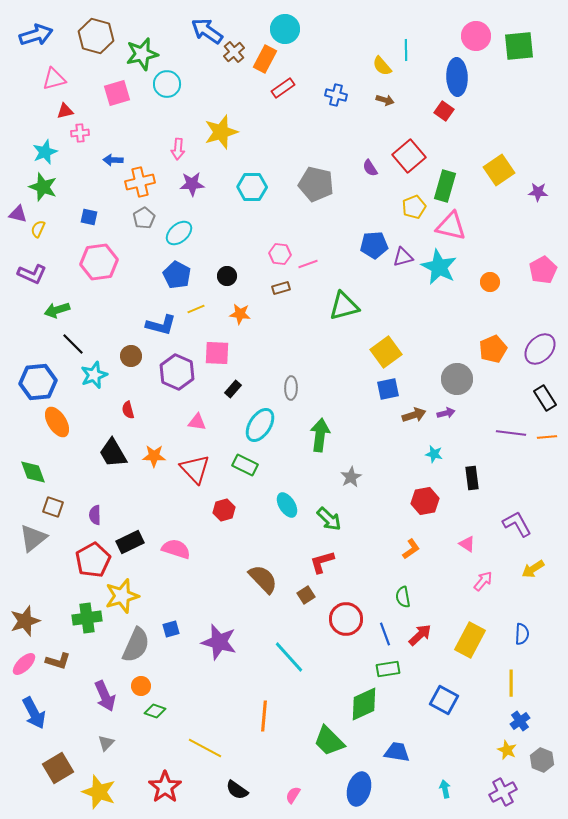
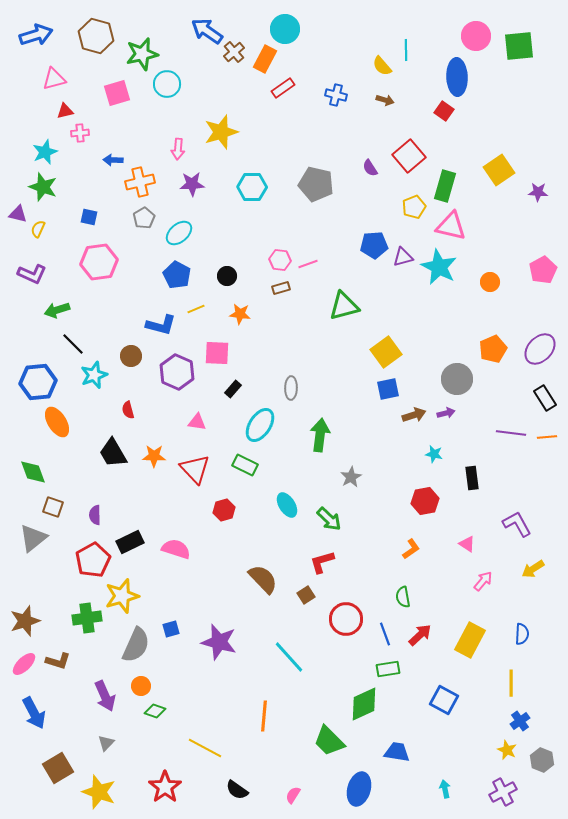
pink hexagon at (280, 254): moved 6 px down
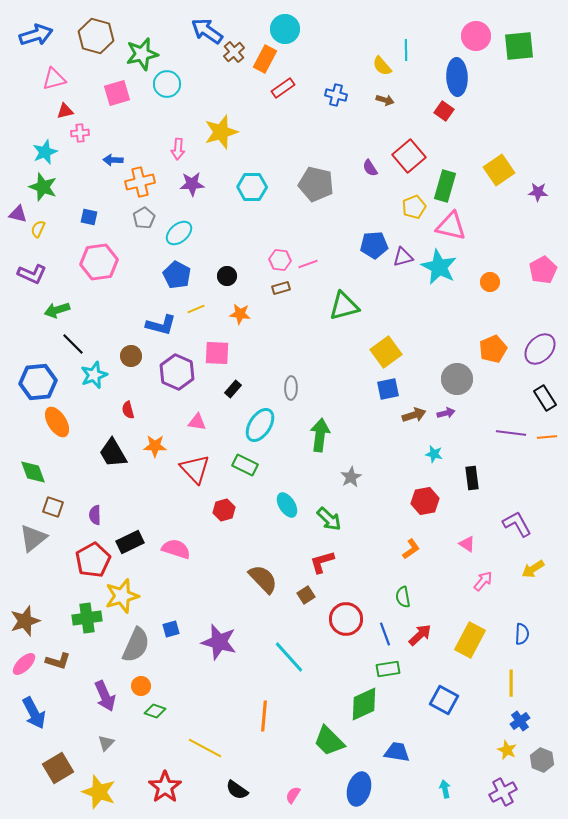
orange star at (154, 456): moved 1 px right, 10 px up
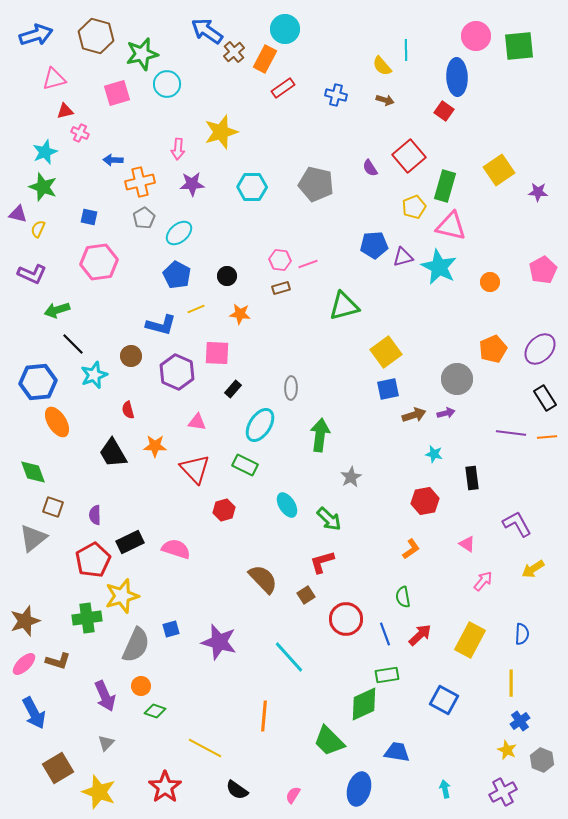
pink cross at (80, 133): rotated 30 degrees clockwise
green rectangle at (388, 669): moved 1 px left, 6 px down
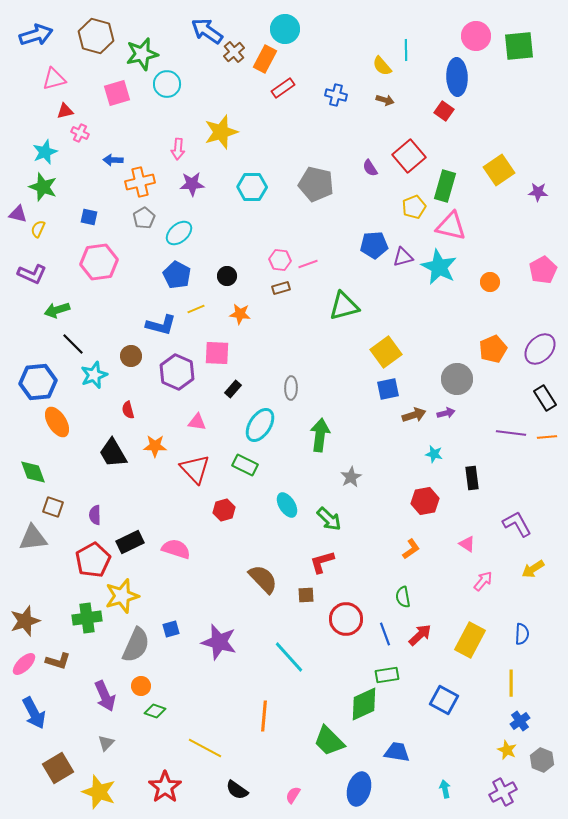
gray triangle at (33, 538): rotated 32 degrees clockwise
brown square at (306, 595): rotated 30 degrees clockwise
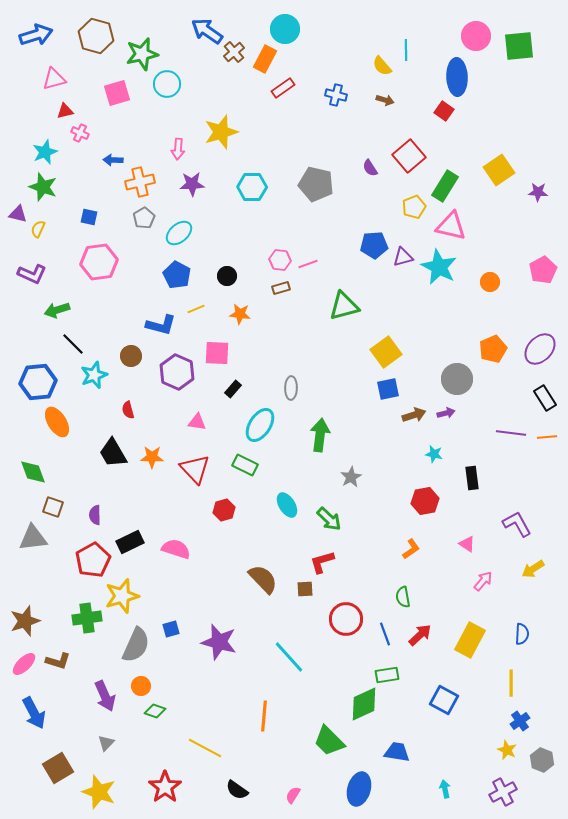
green rectangle at (445, 186): rotated 16 degrees clockwise
orange star at (155, 446): moved 3 px left, 11 px down
brown square at (306, 595): moved 1 px left, 6 px up
